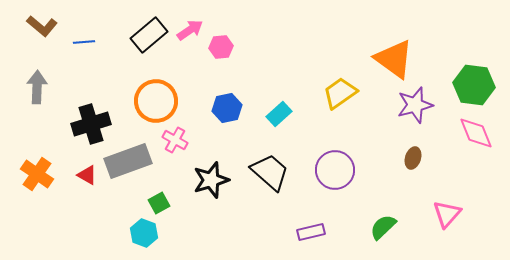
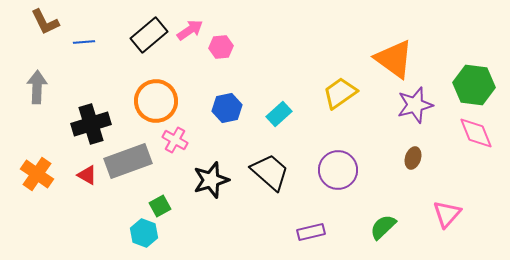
brown L-shape: moved 3 px right, 4 px up; rotated 24 degrees clockwise
purple circle: moved 3 px right
green square: moved 1 px right, 3 px down
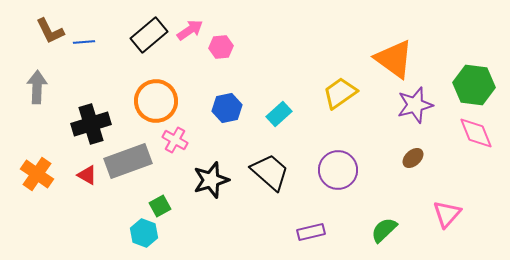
brown L-shape: moved 5 px right, 9 px down
brown ellipse: rotated 30 degrees clockwise
green semicircle: moved 1 px right, 3 px down
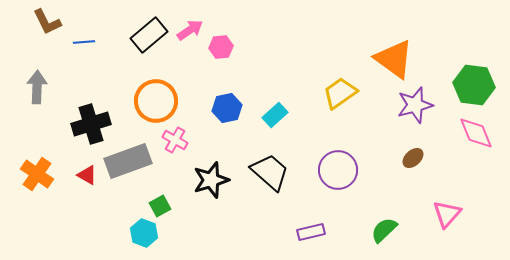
brown L-shape: moved 3 px left, 9 px up
cyan rectangle: moved 4 px left, 1 px down
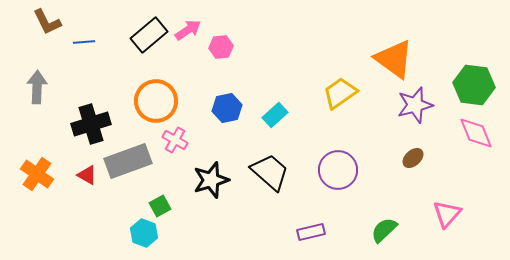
pink arrow: moved 2 px left
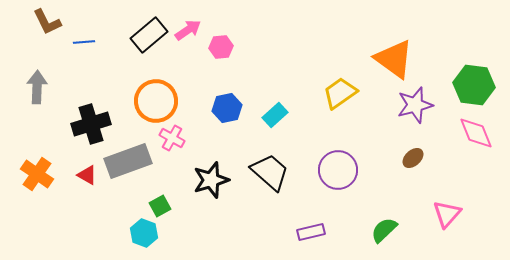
pink cross: moved 3 px left, 2 px up
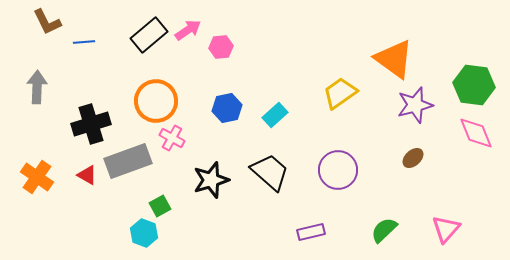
orange cross: moved 3 px down
pink triangle: moved 1 px left, 15 px down
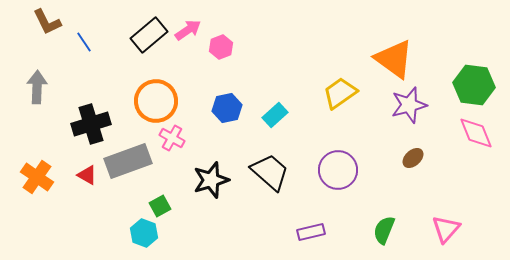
blue line: rotated 60 degrees clockwise
pink hexagon: rotated 15 degrees counterclockwise
purple star: moved 6 px left
green semicircle: rotated 24 degrees counterclockwise
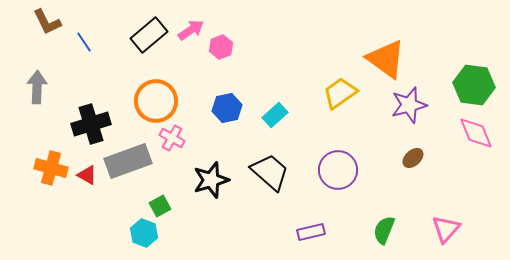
pink arrow: moved 3 px right
orange triangle: moved 8 px left
orange cross: moved 14 px right, 9 px up; rotated 20 degrees counterclockwise
